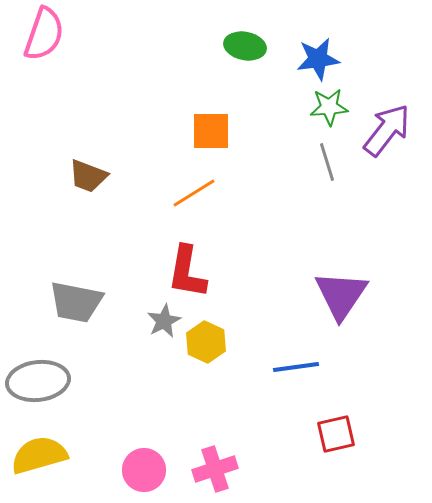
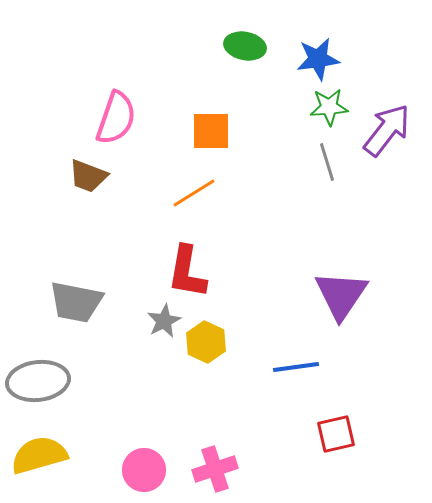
pink semicircle: moved 72 px right, 84 px down
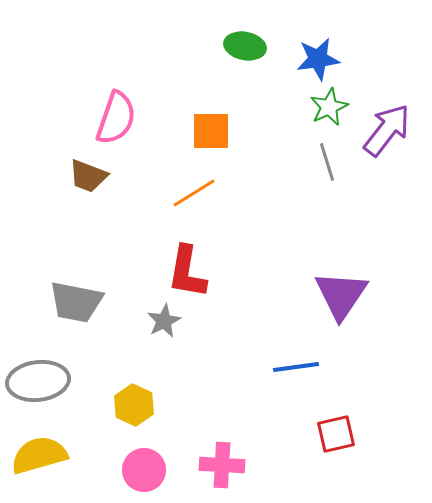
green star: rotated 21 degrees counterclockwise
yellow hexagon: moved 72 px left, 63 px down
pink cross: moved 7 px right, 4 px up; rotated 21 degrees clockwise
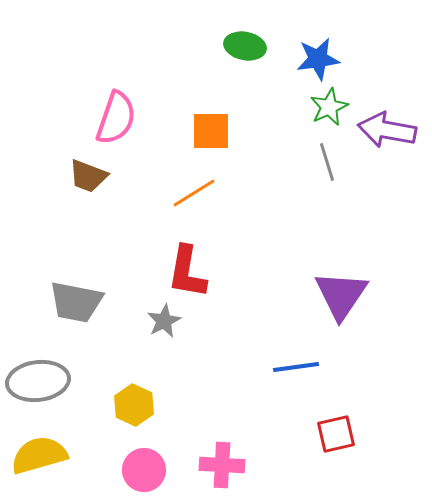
purple arrow: rotated 118 degrees counterclockwise
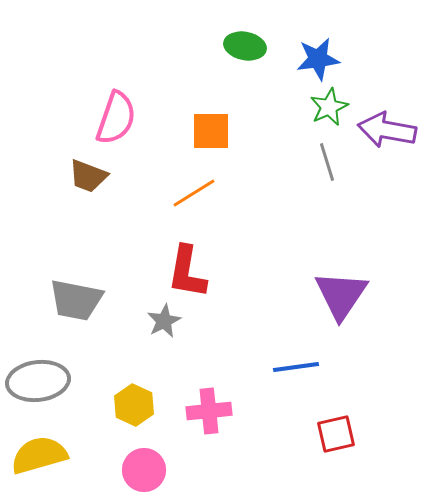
gray trapezoid: moved 2 px up
pink cross: moved 13 px left, 54 px up; rotated 9 degrees counterclockwise
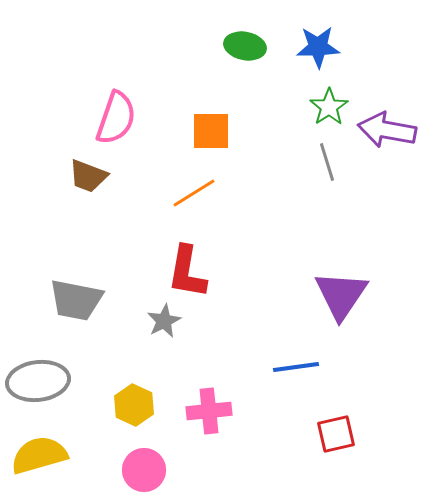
blue star: moved 12 px up; rotated 6 degrees clockwise
green star: rotated 9 degrees counterclockwise
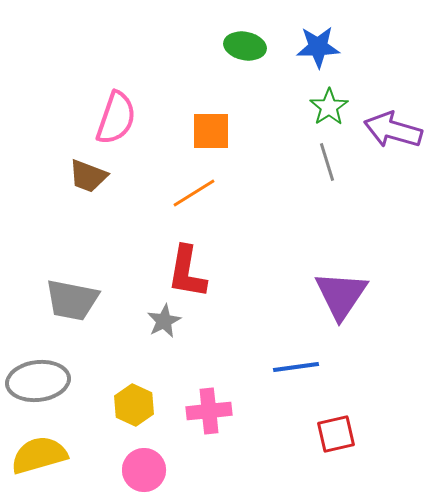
purple arrow: moved 6 px right; rotated 6 degrees clockwise
gray trapezoid: moved 4 px left
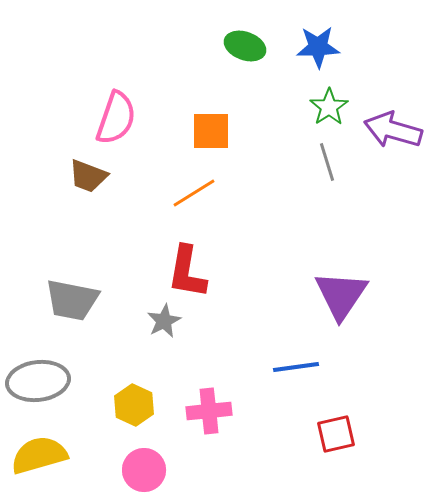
green ellipse: rotated 9 degrees clockwise
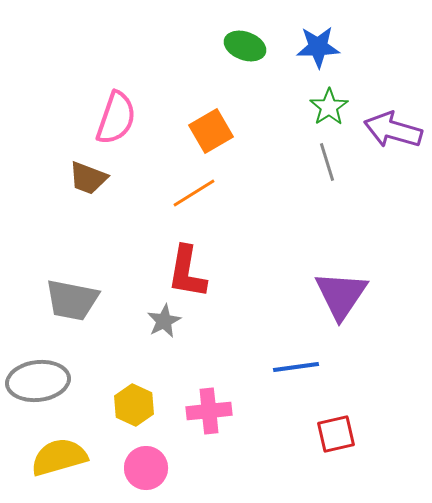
orange square: rotated 30 degrees counterclockwise
brown trapezoid: moved 2 px down
yellow semicircle: moved 20 px right, 2 px down
pink circle: moved 2 px right, 2 px up
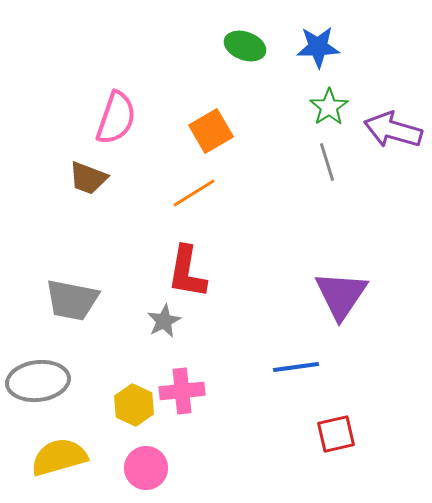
pink cross: moved 27 px left, 20 px up
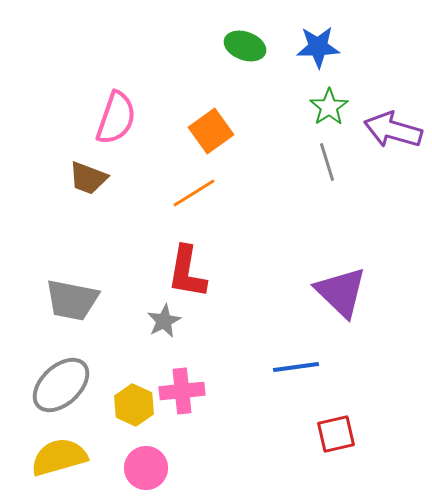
orange square: rotated 6 degrees counterclockwise
purple triangle: moved 3 px up; rotated 20 degrees counterclockwise
gray ellipse: moved 23 px right, 4 px down; rotated 36 degrees counterclockwise
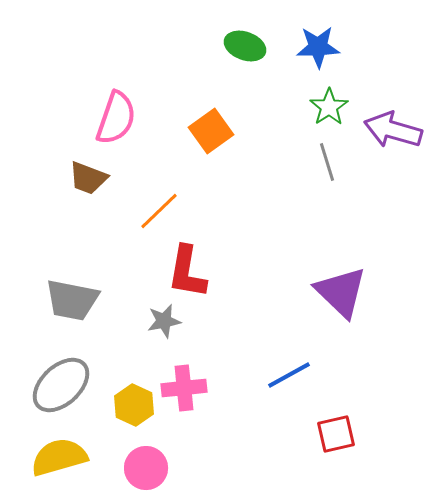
orange line: moved 35 px left, 18 px down; rotated 12 degrees counterclockwise
gray star: rotated 16 degrees clockwise
blue line: moved 7 px left, 8 px down; rotated 21 degrees counterclockwise
pink cross: moved 2 px right, 3 px up
